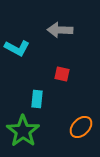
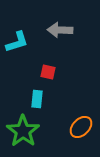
cyan L-shape: moved 6 px up; rotated 45 degrees counterclockwise
red square: moved 14 px left, 2 px up
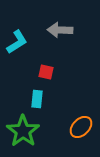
cyan L-shape: rotated 15 degrees counterclockwise
red square: moved 2 px left
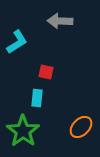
gray arrow: moved 9 px up
cyan rectangle: moved 1 px up
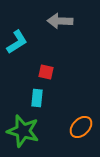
green star: rotated 20 degrees counterclockwise
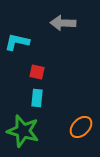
gray arrow: moved 3 px right, 2 px down
cyan L-shape: rotated 135 degrees counterclockwise
red square: moved 9 px left
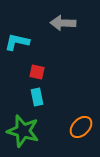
cyan rectangle: moved 1 px up; rotated 18 degrees counterclockwise
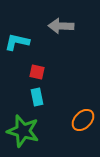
gray arrow: moved 2 px left, 3 px down
orange ellipse: moved 2 px right, 7 px up
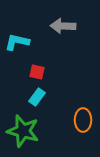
gray arrow: moved 2 px right
cyan rectangle: rotated 48 degrees clockwise
orange ellipse: rotated 45 degrees counterclockwise
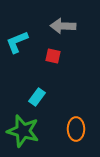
cyan L-shape: rotated 35 degrees counterclockwise
red square: moved 16 px right, 16 px up
orange ellipse: moved 7 px left, 9 px down
